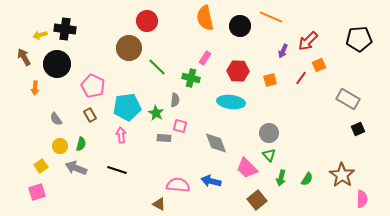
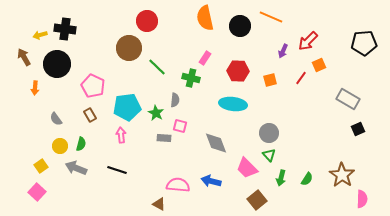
black pentagon at (359, 39): moved 5 px right, 4 px down
cyan ellipse at (231, 102): moved 2 px right, 2 px down
pink square at (37, 192): rotated 30 degrees counterclockwise
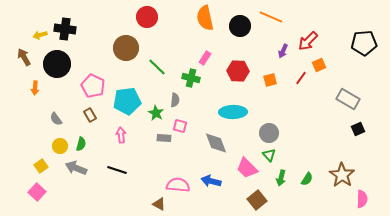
red circle at (147, 21): moved 4 px up
brown circle at (129, 48): moved 3 px left
cyan ellipse at (233, 104): moved 8 px down; rotated 8 degrees counterclockwise
cyan pentagon at (127, 107): moved 6 px up
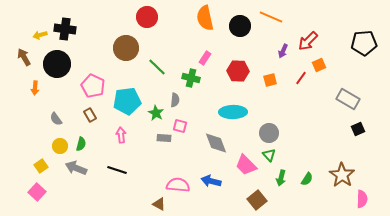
pink trapezoid at (247, 168): moved 1 px left, 3 px up
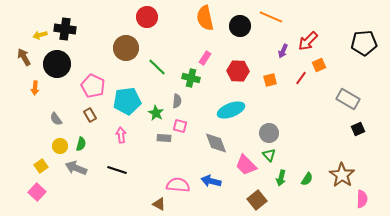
gray semicircle at (175, 100): moved 2 px right, 1 px down
cyan ellipse at (233, 112): moved 2 px left, 2 px up; rotated 20 degrees counterclockwise
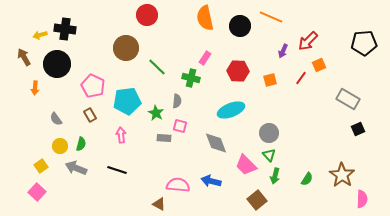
red circle at (147, 17): moved 2 px up
green arrow at (281, 178): moved 6 px left, 2 px up
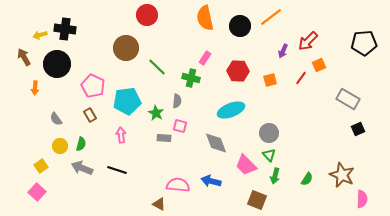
orange line at (271, 17): rotated 60 degrees counterclockwise
gray arrow at (76, 168): moved 6 px right
brown star at (342, 175): rotated 10 degrees counterclockwise
brown square at (257, 200): rotated 30 degrees counterclockwise
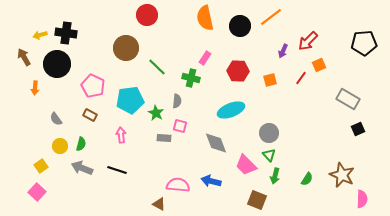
black cross at (65, 29): moved 1 px right, 4 px down
cyan pentagon at (127, 101): moved 3 px right, 1 px up
brown rectangle at (90, 115): rotated 32 degrees counterclockwise
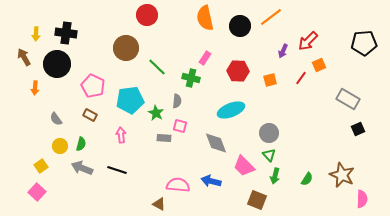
yellow arrow at (40, 35): moved 4 px left, 1 px up; rotated 72 degrees counterclockwise
pink trapezoid at (246, 165): moved 2 px left, 1 px down
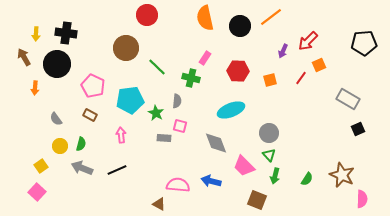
black line at (117, 170): rotated 42 degrees counterclockwise
